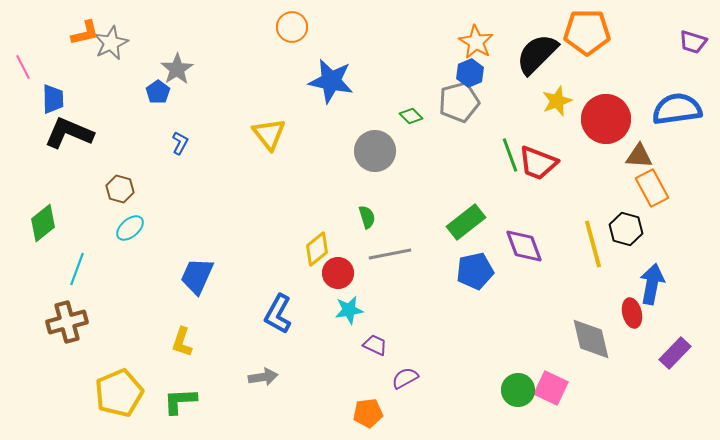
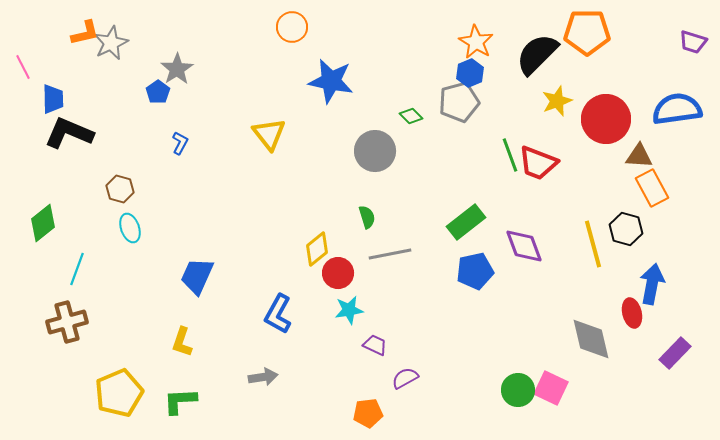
cyan ellipse at (130, 228): rotated 68 degrees counterclockwise
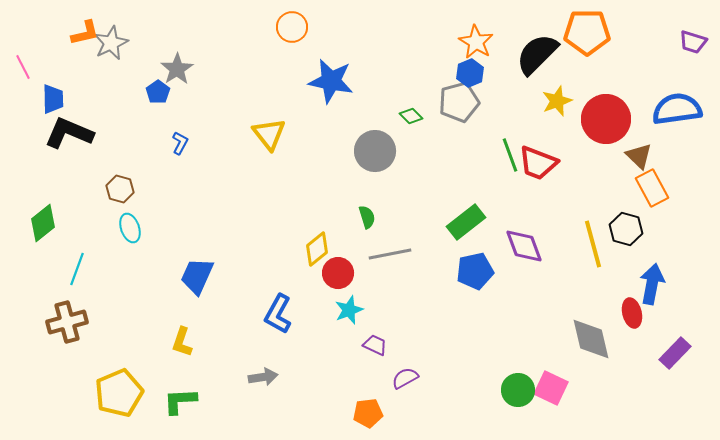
brown triangle at (639, 156): rotated 40 degrees clockwise
cyan star at (349, 310): rotated 12 degrees counterclockwise
